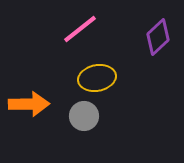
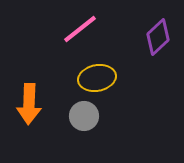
orange arrow: rotated 93 degrees clockwise
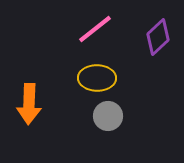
pink line: moved 15 px right
yellow ellipse: rotated 12 degrees clockwise
gray circle: moved 24 px right
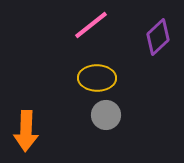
pink line: moved 4 px left, 4 px up
orange arrow: moved 3 px left, 27 px down
gray circle: moved 2 px left, 1 px up
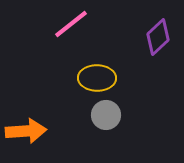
pink line: moved 20 px left, 1 px up
orange arrow: rotated 96 degrees counterclockwise
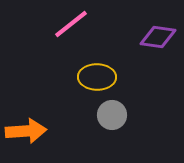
purple diamond: rotated 51 degrees clockwise
yellow ellipse: moved 1 px up
gray circle: moved 6 px right
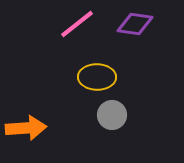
pink line: moved 6 px right
purple diamond: moved 23 px left, 13 px up
orange arrow: moved 3 px up
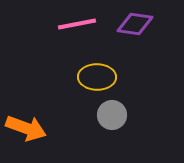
pink line: rotated 27 degrees clockwise
orange arrow: rotated 24 degrees clockwise
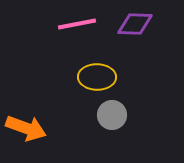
purple diamond: rotated 6 degrees counterclockwise
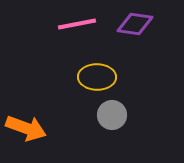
purple diamond: rotated 6 degrees clockwise
